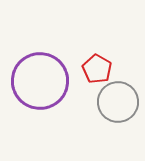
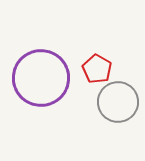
purple circle: moved 1 px right, 3 px up
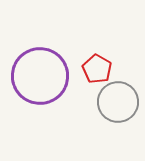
purple circle: moved 1 px left, 2 px up
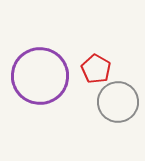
red pentagon: moved 1 px left
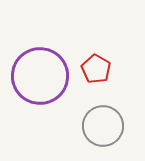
gray circle: moved 15 px left, 24 px down
